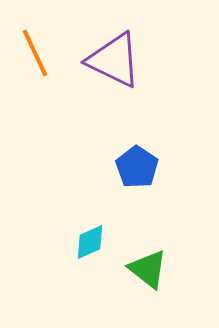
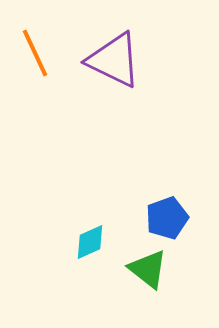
blue pentagon: moved 30 px right, 51 px down; rotated 18 degrees clockwise
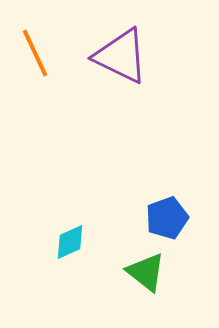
purple triangle: moved 7 px right, 4 px up
cyan diamond: moved 20 px left
green triangle: moved 2 px left, 3 px down
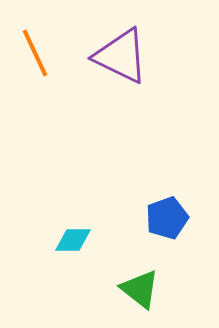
cyan diamond: moved 3 px right, 2 px up; rotated 24 degrees clockwise
green triangle: moved 6 px left, 17 px down
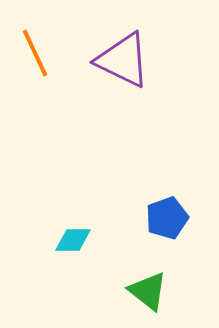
purple triangle: moved 2 px right, 4 px down
green triangle: moved 8 px right, 2 px down
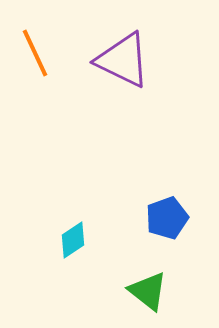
cyan diamond: rotated 33 degrees counterclockwise
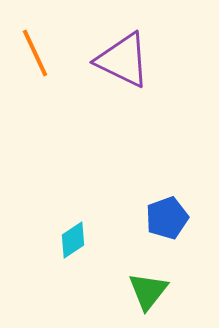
green triangle: rotated 30 degrees clockwise
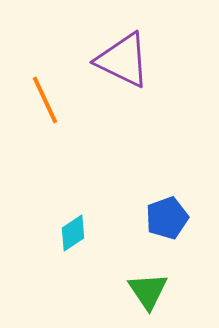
orange line: moved 10 px right, 47 px down
cyan diamond: moved 7 px up
green triangle: rotated 12 degrees counterclockwise
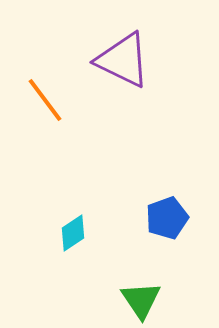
orange line: rotated 12 degrees counterclockwise
green triangle: moved 7 px left, 9 px down
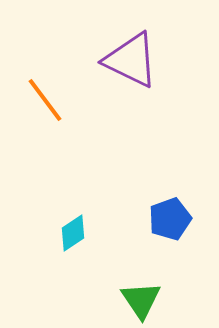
purple triangle: moved 8 px right
blue pentagon: moved 3 px right, 1 px down
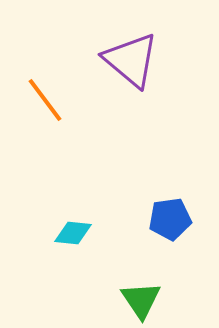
purple triangle: rotated 14 degrees clockwise
blue pentagon: rotated 12 degrees clockwise
cyan diamond: rotated 39 degrees clockwise
